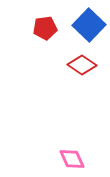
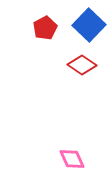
red pentagon: rotated 20 degrees counterclockwise
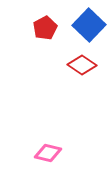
pink diamond: moved 24 px left, 6 px up; rotated 52 degrees counterclockwise
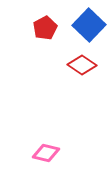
pink diamond: moved 2 px left
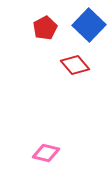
red diamond: moved 7 px left; rotated 16 degrees clockwise
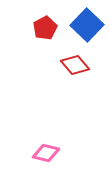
blue square: moved 2 px left
